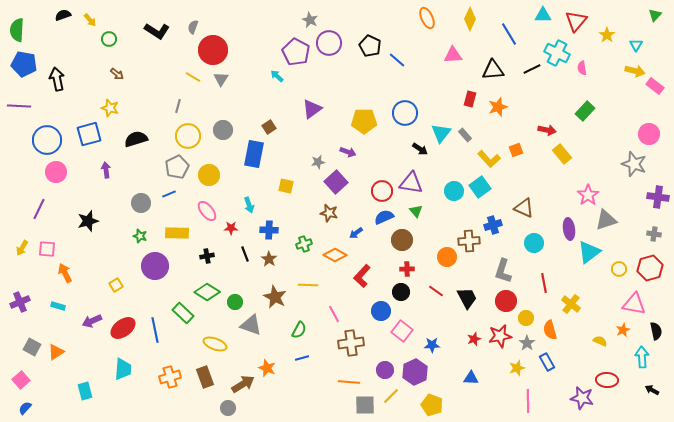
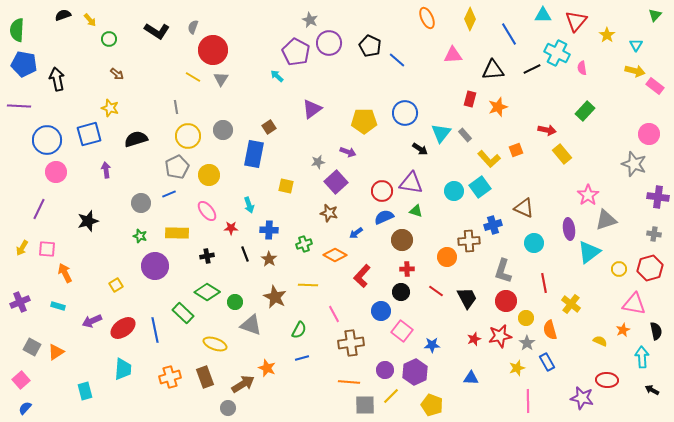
gray line at (178, 106): moved 2 px left, 1 px down; rotated 24 degrees counterclockwise
green triangle at (416, 211): rotated 32 degrees counterclockwise
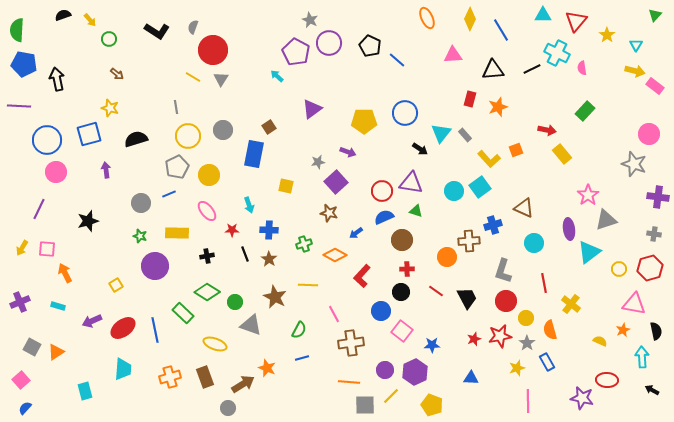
blue line at (509, 34): moved 8 px left, 4 px up
red star at (231, 228): moved 1 px right, 2 px down
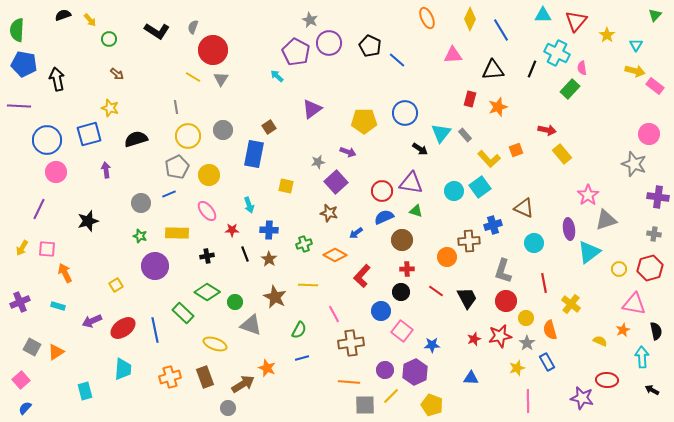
black line at (532, 69): rotated 42 degrees counterclockwise
green rectangle at (585, 111): moved 15 px left, 22 px up
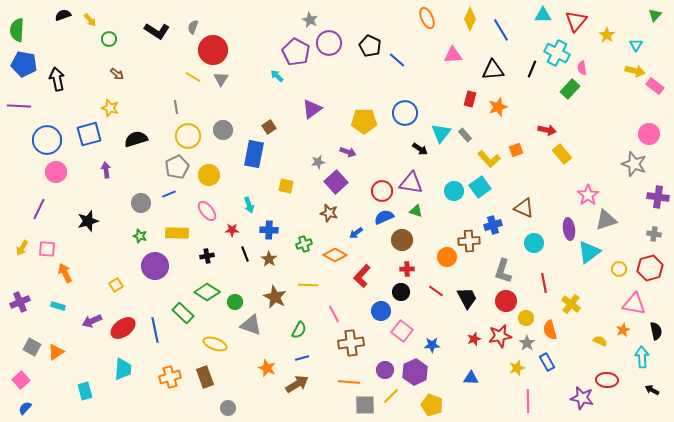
brown arrow at (243, 384): moved 54 px right
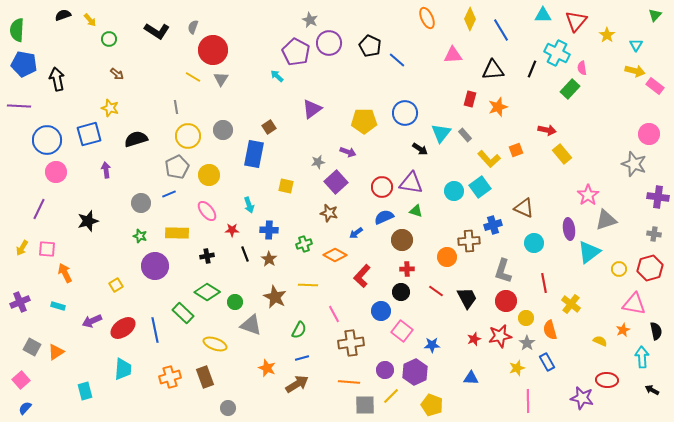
red circle at (382, 191): moved 4 px up
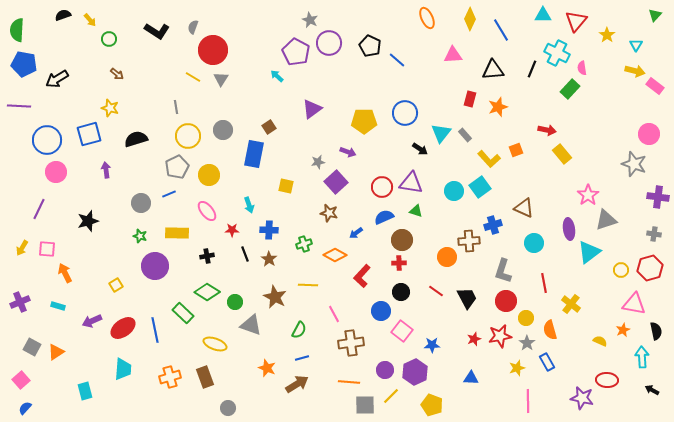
black arrow at (57, 79): rotated 110 degrees counterclockwise
red cross at (407, 269): moved 8 px left, 6 px up
yellow circle at (619, 269): moved 2 px right, 1 px down
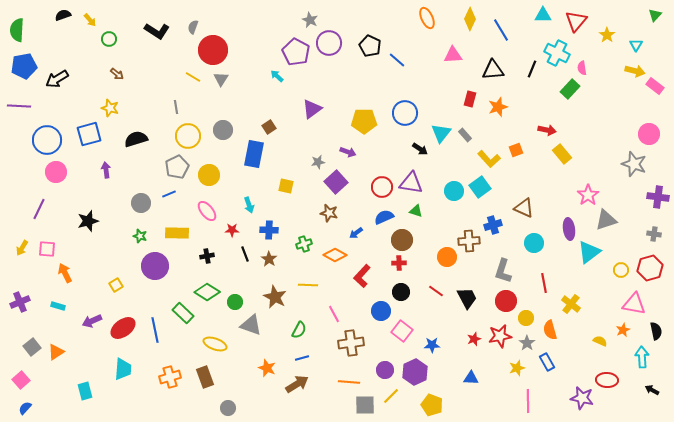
blue pentagon at (24, 64): moved 2 px down; rotated 20 degrees counterclockwise
gray square at (32, 347): rotated 24 degrees clockwise
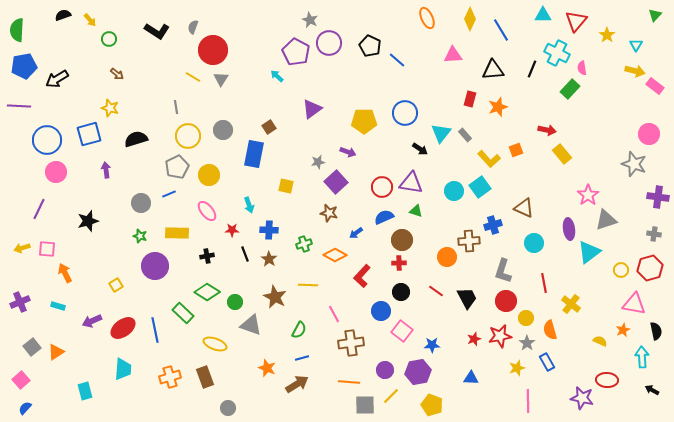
yellow arrow at (22, 248): rotated 42 degrees clockwise
purple hexagon at (415, 372): moved 3 px right; rotated 15 degrees clockwise
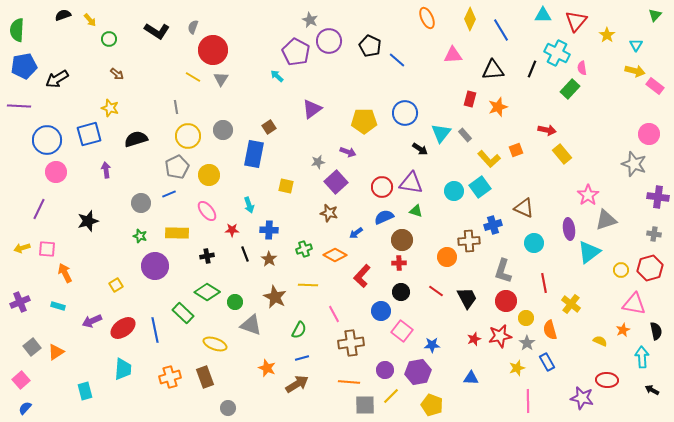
purple circle at (329, 43): moved 2 px up
green cross at (304, 244): moved 5 px down
